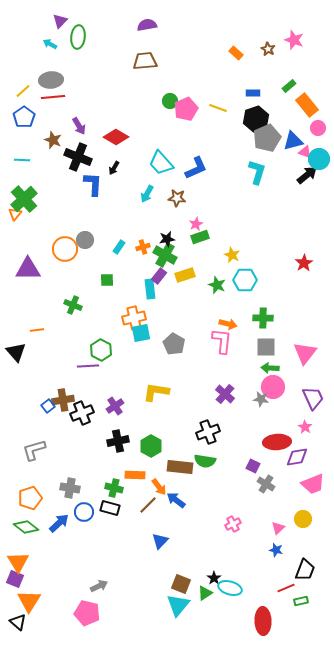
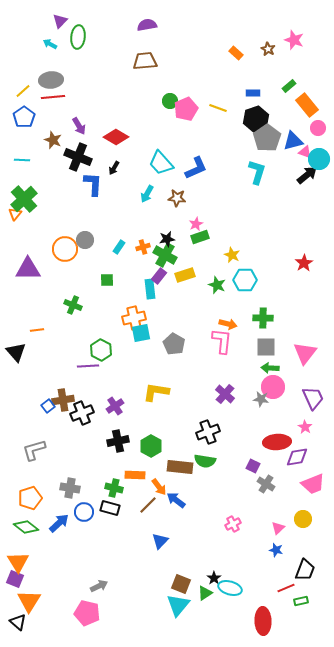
gray pentagon at (267, 138): rotated 12 degrees counterclockwise
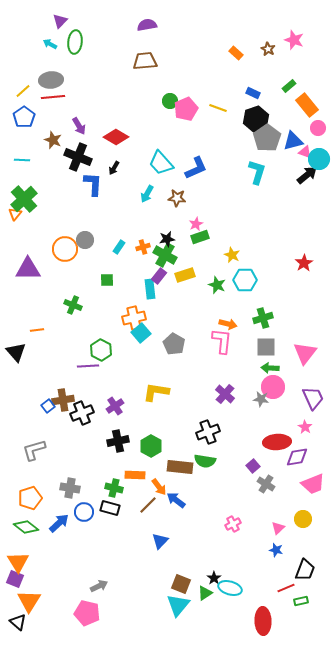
green ellipse at (78, 37): moved 3 px left, 5 px down
blue rectangle at (253, 93): rotated 24 degrees clockwise
green cross at (263, 318): rotated 18 degrees counterclockwise
cyan square at (141, 333): rotated 30 degrees counterclockwise
purple square at (253, 466): rotated 24 degrees clockwise
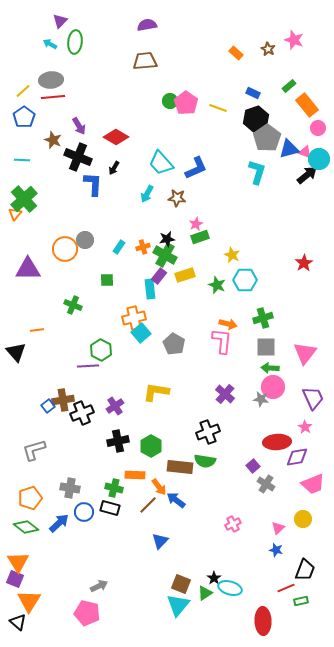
pink pentagon at (186, 109): moved 6 px up; rotated 15 degrees counterclockwise
blue triangle at (293, 141): moved 4 px left, 8 px down
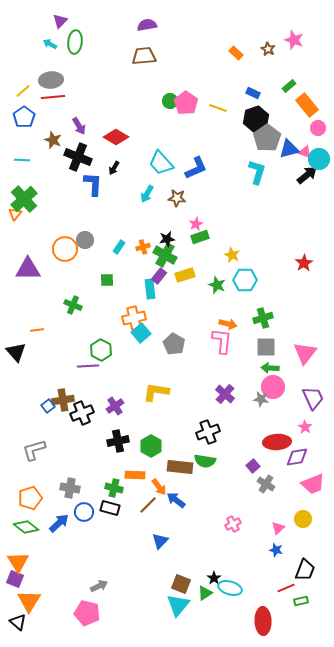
brown trapezoid at (145, 61): moved 1 px left, 5 px up
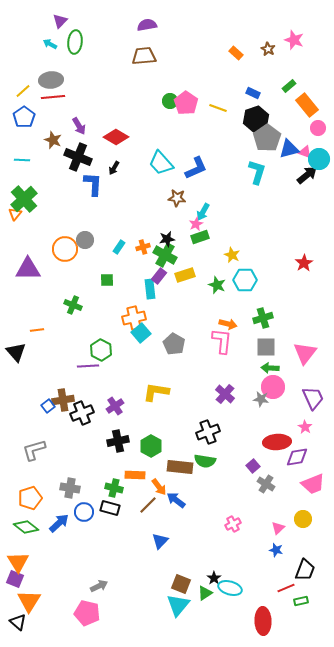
cyan arrow at (147, 194): moved 56 px right, 18 px down
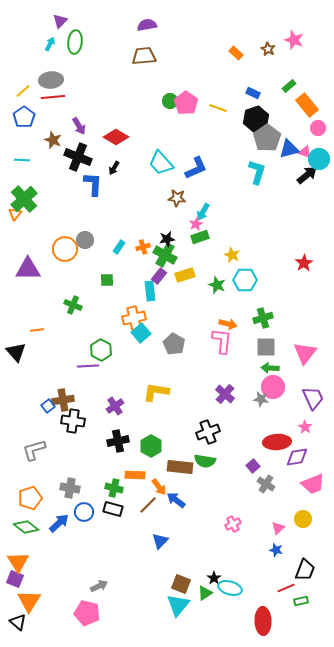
cyan arrow at (50, 44): rotated 88 degrees clockwise
cyan rectangle at (150, 289): moved 2 px down
black cross at (82, 413): moved 9 px left, 8 px down; rotated 30 degrees clockwise
black rectangle at (110, 508): moved 3 px right, 1 px down
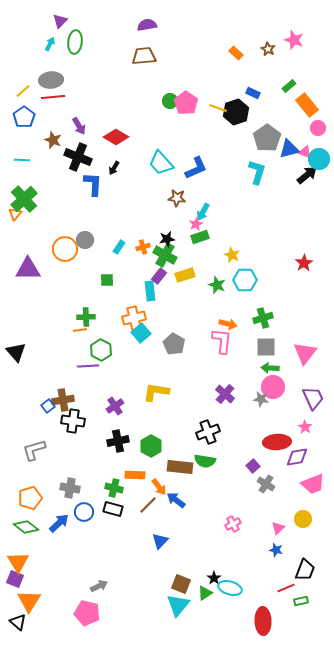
black hexagon at (256, 119): moved 20 px left, 7 px up
green cross at (73, 305): moved 13 px right, 12 px down; rotated 24 degrees counterclockwise
orange line at (37, 330): moved 43 px right
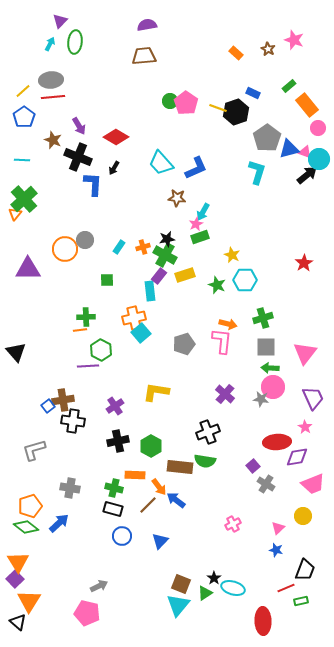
gray pentagon at (174, 344): moved 10 px right; rotated 25 degrees clockwise
orange pentagon at (30, 498): moved 8 px down
blue circle at (84, 512): moved 38 px right, 24 px down
yellow circle at (303, 519): moved 3 px up
purple square at (15, 579): rotated 24 degrees clockwise
cyan ellipse at (230, 588): moved 3 px right
